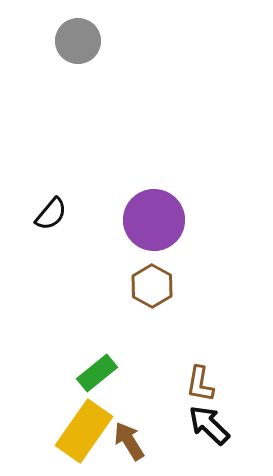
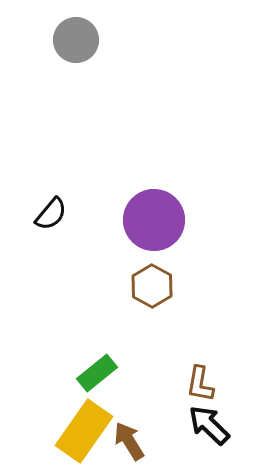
gray circle: moved 2 px left, 1 px up
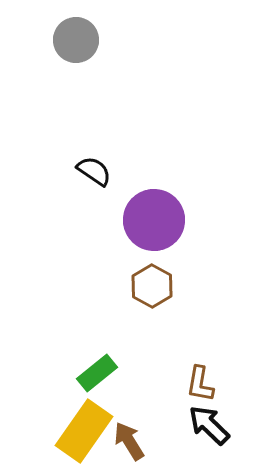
black semicircle: moved 43 px right, 43 px up; rotated 96 degrees counterclockwise
